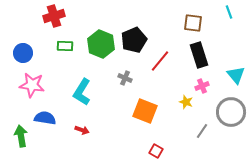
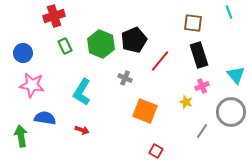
green rectangle: rotated 63 degrees clockwise
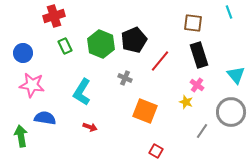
pink cross: moved 5 px left, 1 px up; rotated 32 degrees counterclockwise
red arrow: moved 8 px right, 3 px up
